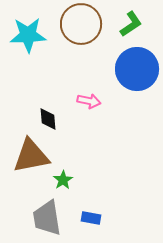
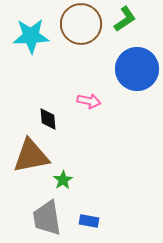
green L-shape: moved 6 px left, 5 px up
cyan star: moved 3 px right, 1 px down
blue rectangle: moved 2 px left, 3 px down
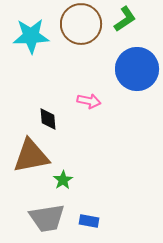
gray trapezoid: rotated 90 degrees counterclockwise
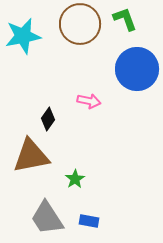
green L-shape: rotated 76 degrees counterclockwise
brown circle: moved 1 px left
cyan star: moved 8 px left; rotated 9 degrees counterclockwise
black diamond: rotated 40 degrees clockwise
green star: moved 12 px right, 1 px up
gray trapezoid: rotated 66 degrees clockwise
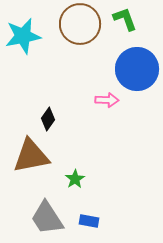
pink arrow: moved 18 px right, 1 px up; rotated 10 degrees counterclockwise
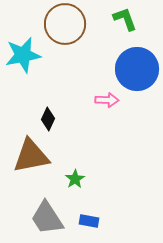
brown circle: moved 15 px left
cyan star: moved 19 px down
black diamond: rotated 10 degrees counterclockwise
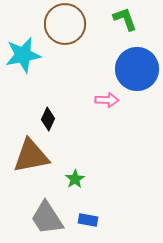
blue rectangle: moved 1 px left, 1 px up
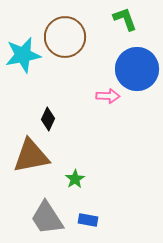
brown circle: moved 13 px down
pink arrow: moved 1 px right, 4 px up
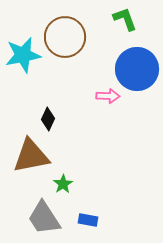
green star: moved 12 px left, 5 px down
gray trapezoid: moved 3 px left
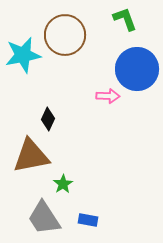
brown circle: moved 2 px up
